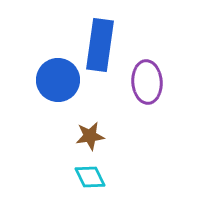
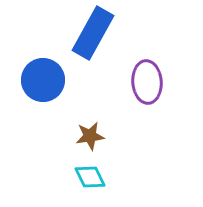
blue rectangle: moved 7 px left, 12 px up; rotated 21 degrees clockwise
blue circle: moved 15 px left
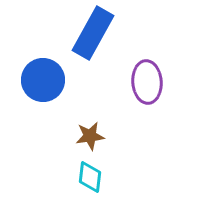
cyan diamond: rotated 32 degrees clockwise
